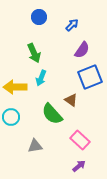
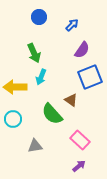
cyan arrow: moved 1 px up
cyan circle: moved 2 px right, 2 px down
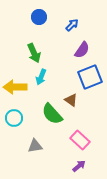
cyan circle: moved 1 px right, 1 px up
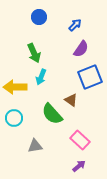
blue arrow: moved 3 px right
purple semicircle: moved 1 px left, 1 px up
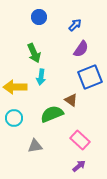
cyan arrow: rotated 14 degrees counterclockwise
green semicircle: rotated 110 degrees clockwise
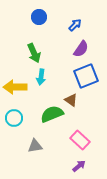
blue square: moved 4 px left, 1 px up
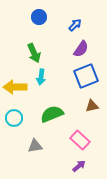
brown triangle: moved 21 px right, 6 px down; rotated 48 degrees counterclockwise
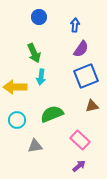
blue arrow: rotated 40 degrees counterclockwise
cyan circle: moved 3 px right, 2 px down
